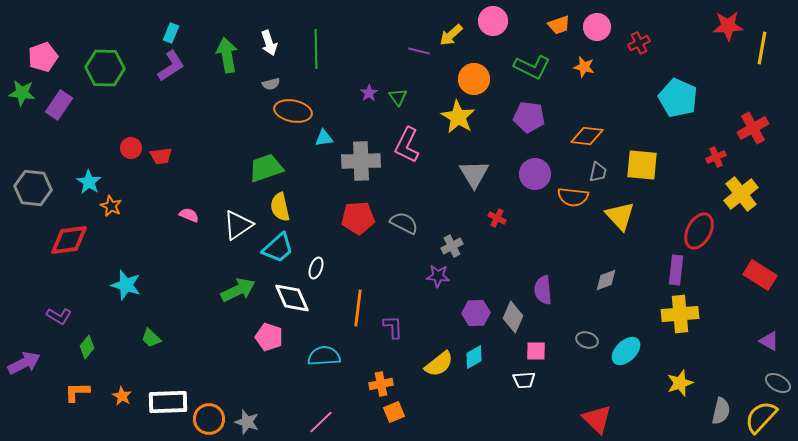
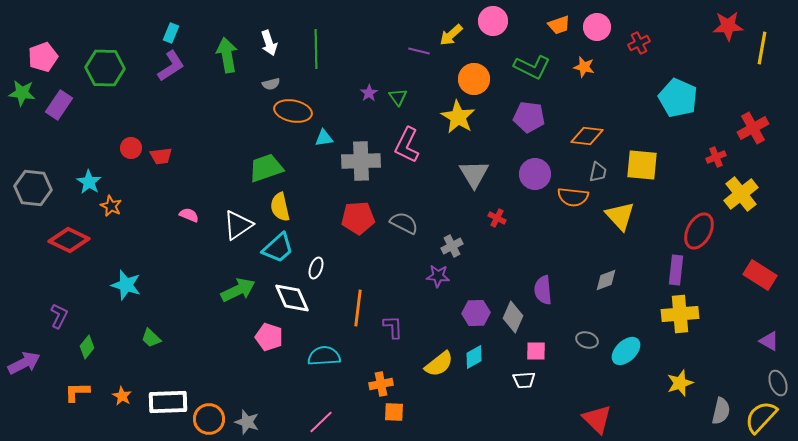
red diamond at (69, 240): rotated 33 degrees clockwise
purple L-shape at (59, 316): rotated 95 degrees counterclockwise
gray ellipse at (778, 383): rotated 40 degrees clockwise
orange square at (394, 412): rotated 25 degrees clockwise
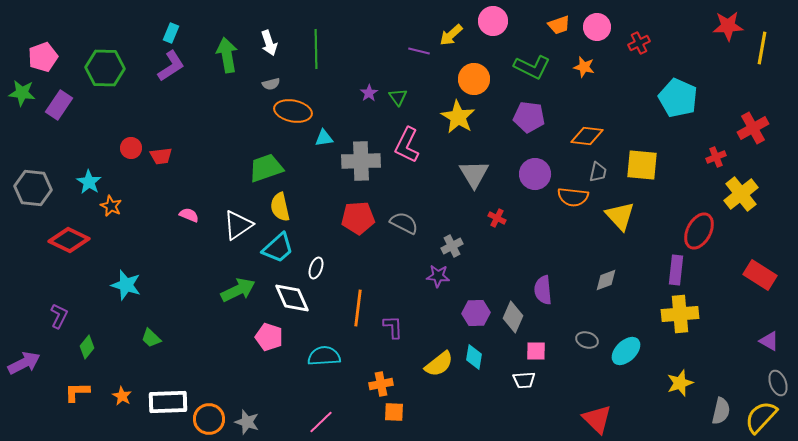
cyan diamond at (474, 357): rotated 50 degrees counterclockwise
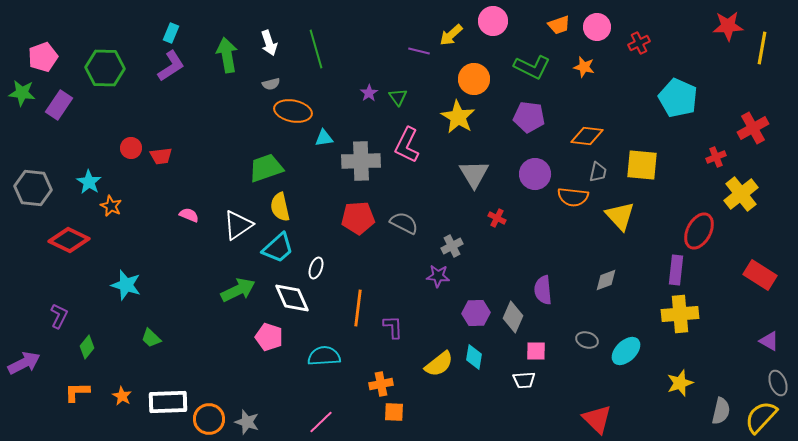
green line at (316, 49): rotated 15 degrees counterclockwise
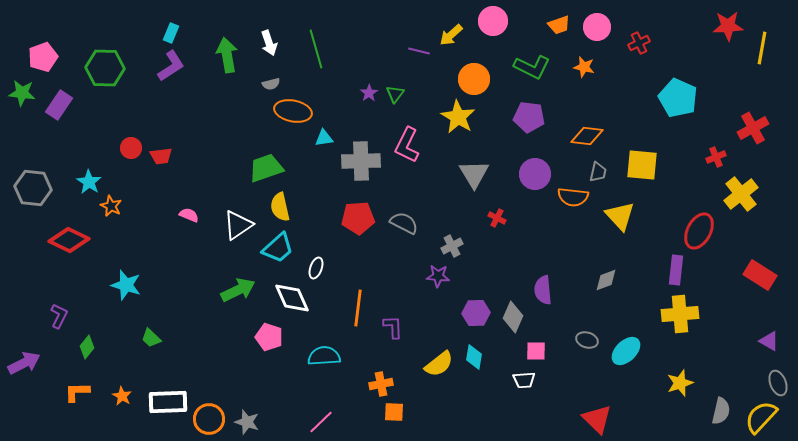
green triangle at (398, 97): moved 3 px left, 3 px up; rotated 12 degrees clockwise
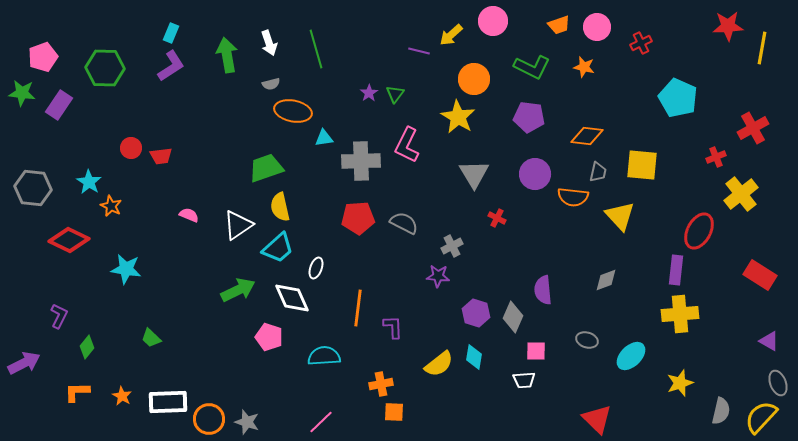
red cross at (639, 43): moved 2 px right
cyan star at (126, 285): moved 16 px up; rotated 8 degrees counterclockwise
purple hexagon at (476, 313): rotated 20 degrees clockwise
cyan ellipse at (626, 351): moved 5 px right, 5 px down
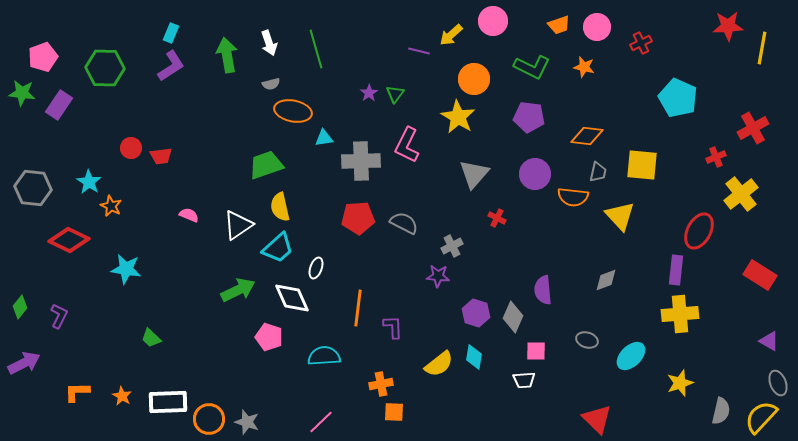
green trapezoid at (266, 168): moved 3 px up
gray triangle at (474, 174): rotated 12 degrees clockwise
green diamond at (87, 347): moved 67 px left, 40 px up
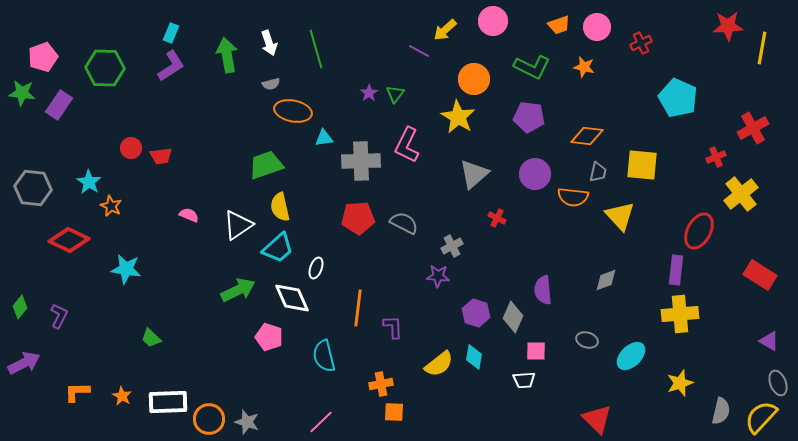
yellow arrow at (451, 35): moved 6 px left, 5 px up
purple line at (419, 51): rotated 15 degrees clockwise
gray triangle at (474, 174): rotated 8 degrees clockwise
cyan semicircle at (324, 356): rotated 100 degrees counterclockwise
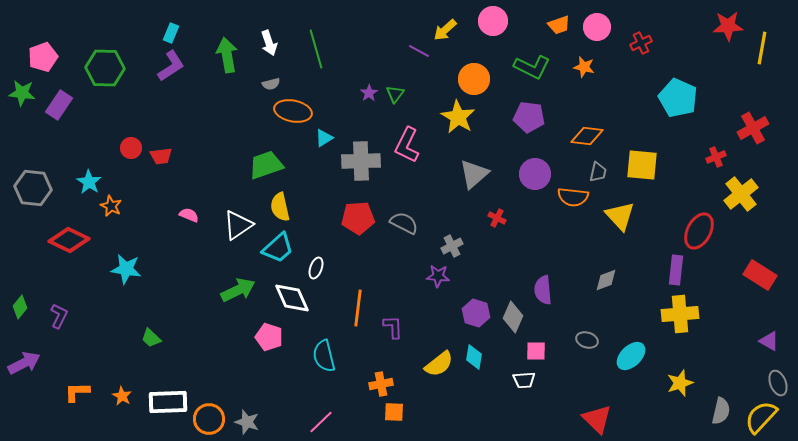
cyan triangle at (324, 138): rotated 24 degrees counterclockwise
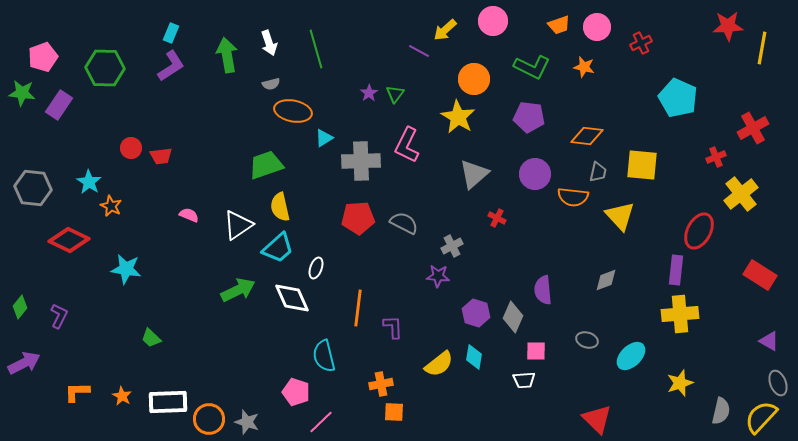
pink pentagon at (269, 337): moved 27 px right, 55 px down
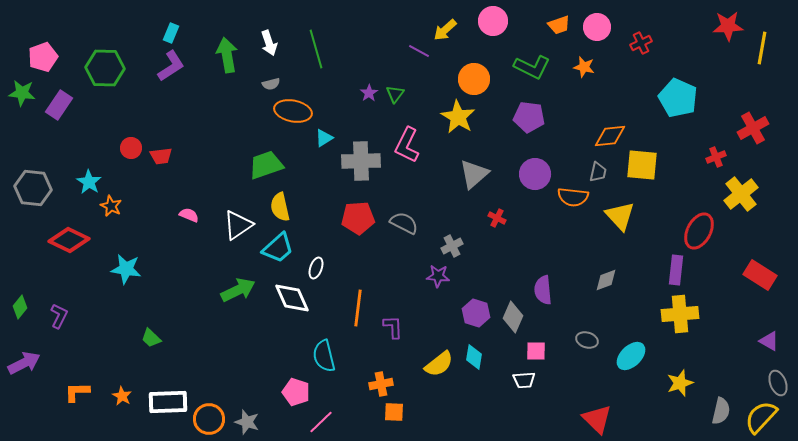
orange diamond at (587, 136): moved 23 px right; rotated 12 degrees counterclockwise
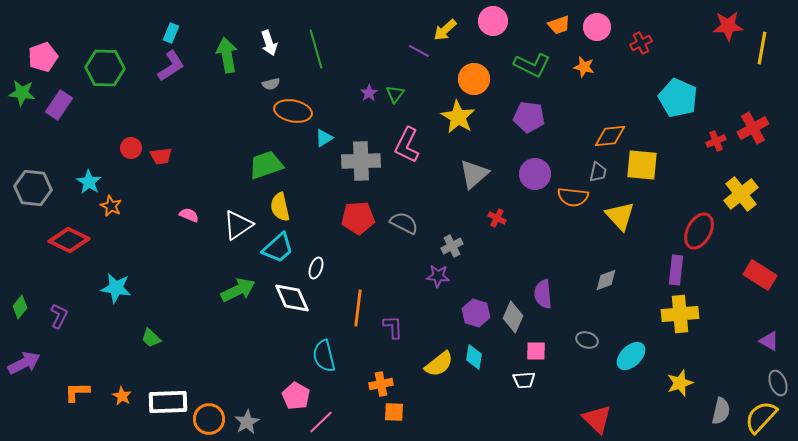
green L-shape at (532, 67): moved 2 px up
red cross at (716, 157): moved 16 px up
cyan star at (126, 269): moved 10 px left, 19 px down
purple semicircle at (543, 290): moved 4 px down
pink pentagon at (296, 392): moved 4 px down; rotated 12 degrees clockwise
gray star at (247, 422): rotated 25 degrees clockwise
